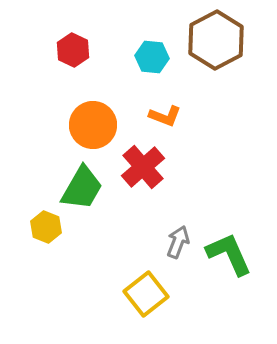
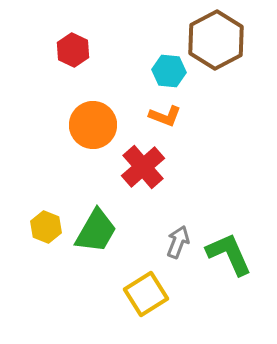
cyan hexagon: moved 17 px right, 14 px down
green trapezoid: moved 14 px right, 43 px down
yellow square: rotated 6 degrees clockwise
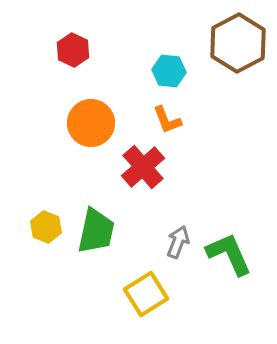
brown hexagon: moved 22 px right, 3 px down
orange L-shape: moved 2 px right, 4 px down; rotated 48 degrees clockwise
orange circle: moved 2 px left, 2 px up
green trapezoid: rotated 18 degrees counterclockwise
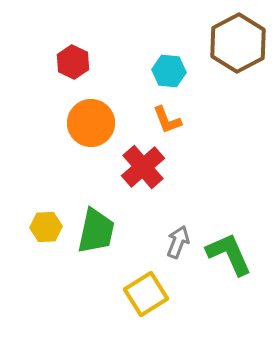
red hexagon: moved 12 px down
yellow hexagon: rotated 24 degrees counterclockwise
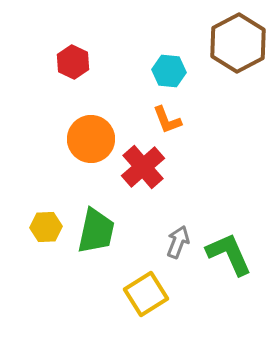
orange circle: moved 16 px down
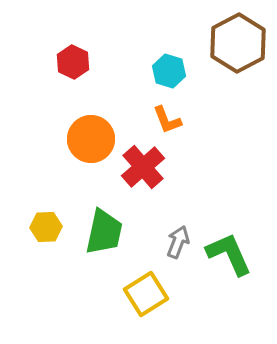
cyan hexagon: rotated 12 degrees clockwise
green trapezoid: moved 8 px right, 1 px down
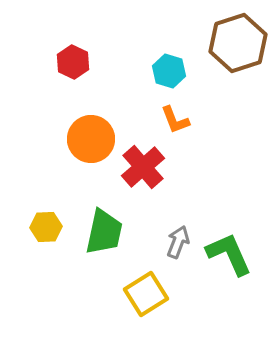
brown hexagon: rotated 10 degrees clockwise
orange L-shape: moved 8 px right
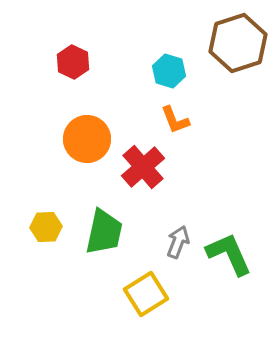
orange circle: moved 4 px left
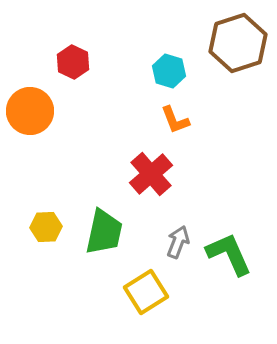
orange circle: moved 57 px left, 28 px up
red cross: moved 8 px right, 7 px down
yellow square: moved 2 px up
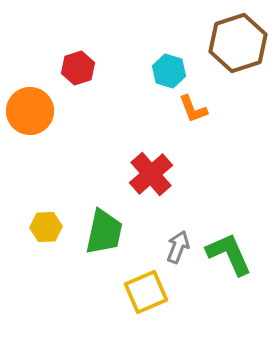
red hexagon: moved 5 px right, 6 px down; rotated 16 degrees clockwise
orange L-shape: moved 18 px right, 11 px up
gray arrow: moved 5 px down
yellow square: rotated 9 degrees clockwise
